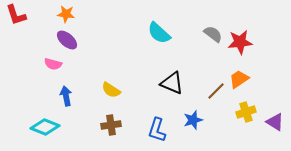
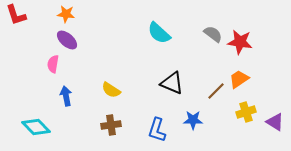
red star: rotated 15 degrees clockwise
pink semicircle: rotated 84 degrees clockwise
blue star: rotated 18 degrees clockwise
cyan diamond: moved 9 px left; rotated 24 degrees clockwise
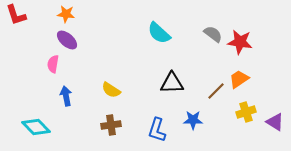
black triangle: rotated 25 degrees counterclockwise
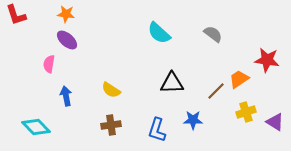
red star: moved 27 px right, 18 px down
pink semicircle: moved 4 px left
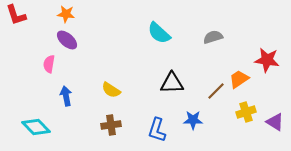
gray semicircle: moved 3 px down; rotated 54 degrees counterclockwise
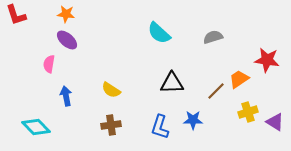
yellow cross: moved 2 px right
blue L-shape: moved 3 px right, 3 px up
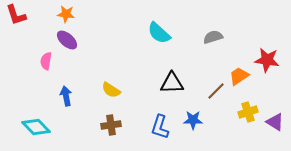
pink semicircle: moved 3 px left, 3 px up
orange trapezoid: moved 3 px up
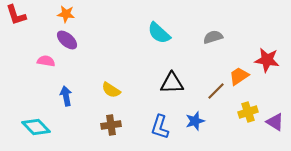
pink semicircle: rotated 90 degrees clockwise
blue star: moved 2 px right, 1 px down; rotated 18 degrees counterclockwise
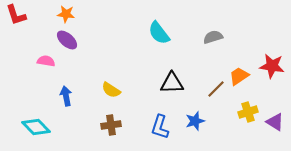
cyan semicircle: rotated 10 degrees clockwise
red star: moved 5 px right, 6 px down
brown line: moved 2 px up
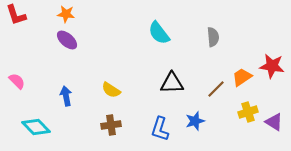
gray semicircle: rotated 102 degrees clockwise
pink semicircle: moved 29 px left, 20 px down; rotated 36 degrees clockwise
orange trapezoid: moved 3 px right, 1 px down
purple triangle: moved 1 px left
blue L-shape: moved 2 px down
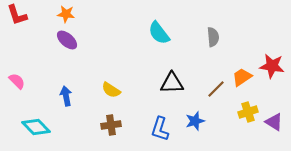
red L-shape: moved 1 px right
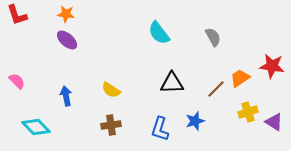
gray semicircle: rotated 24 degrees counterclockwise
orange trapezoid: moved 2 px left, 1 px down
